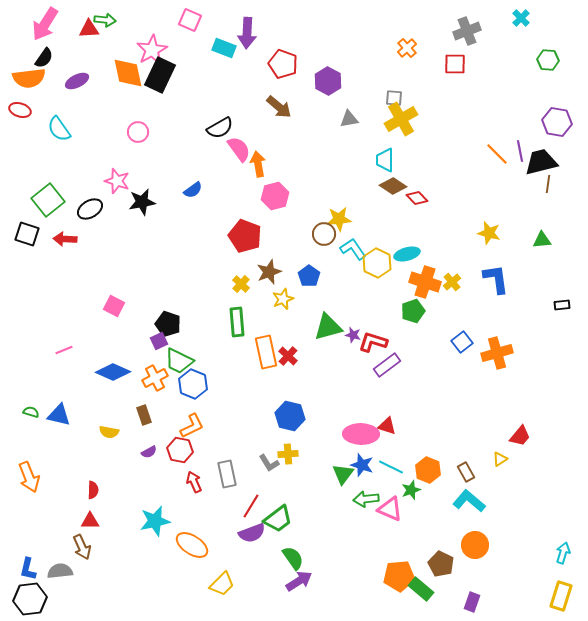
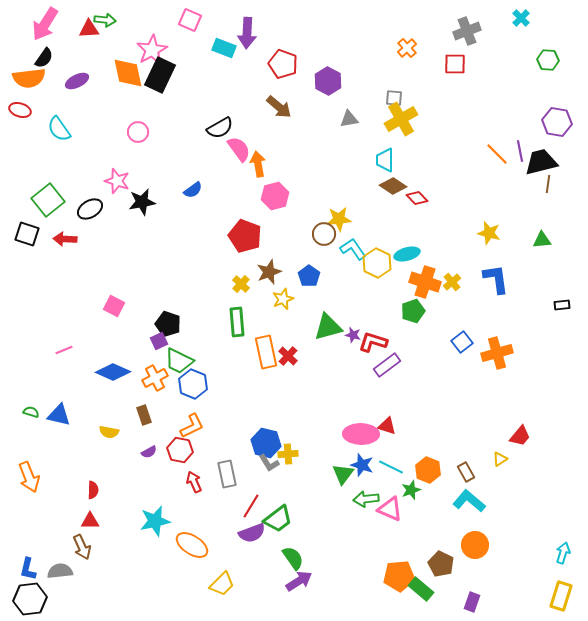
blue hexagon at (290, 416): moved 24 px left, 27 px down
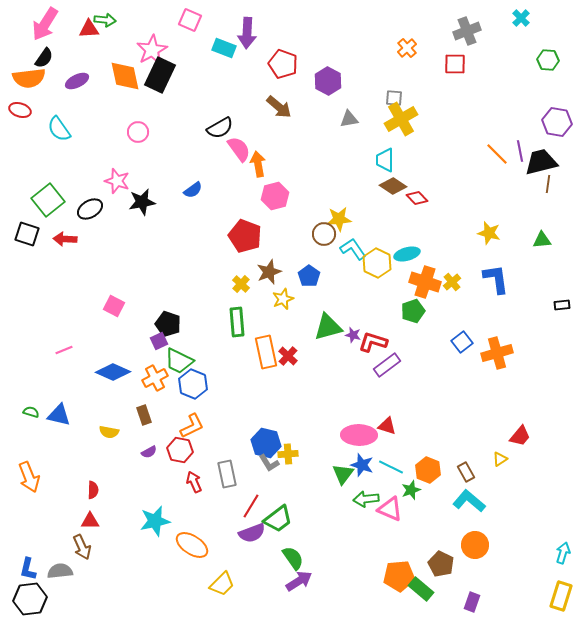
orange diamond at (128, 73): moved 3 px left, 3 px down
pink ellipse at (361, 434): moved 2 px left, 1 px down
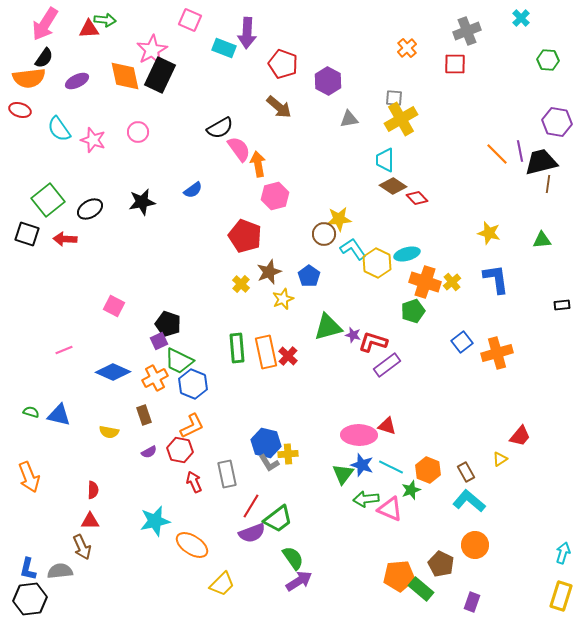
pink star at (117, 181): moved 24 px left, 41 px up
green rectangle at (237, 322): moved 26 px down
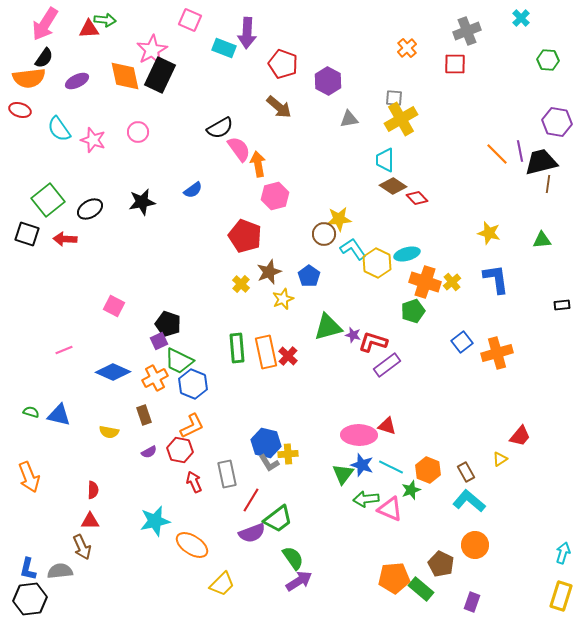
red line at (251, 506): moved 6 px up
orange pentagon at (399, 576): moved 5 px left, 2 px down
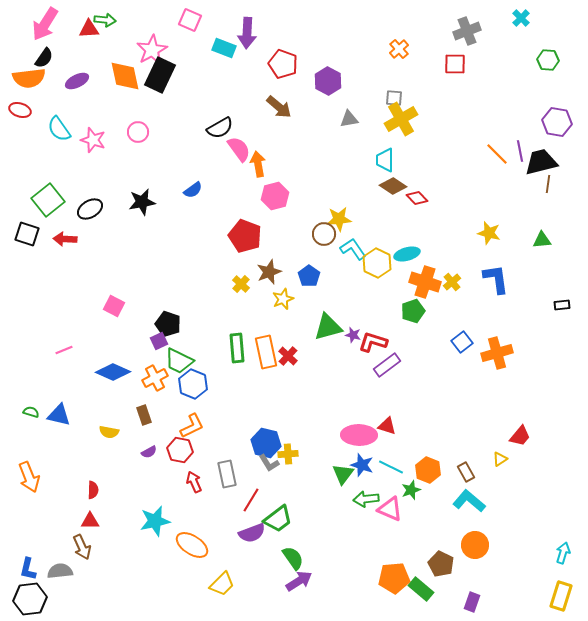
orange cross at (407, 48): moved 8 px left, 1 px down
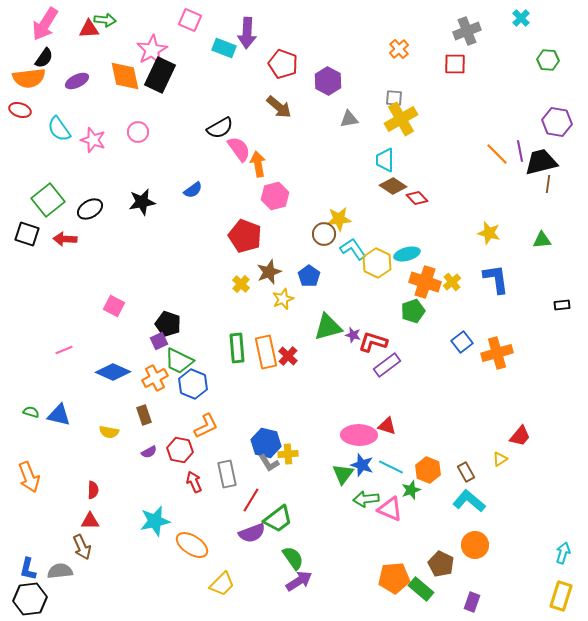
orange L-shape at (192, 426): moved 14 px right
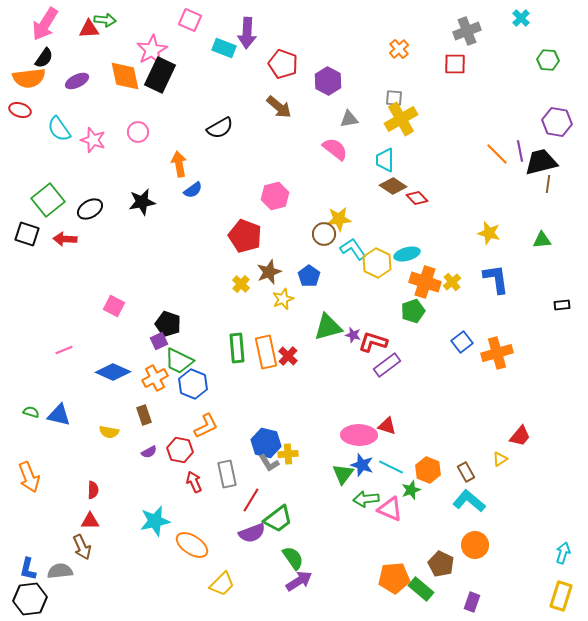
pink semicircle at (239, 149): moved 96 px right; rotated 16 degrees counterclockwise
orange arrow at (258, 164): moved 79 px left
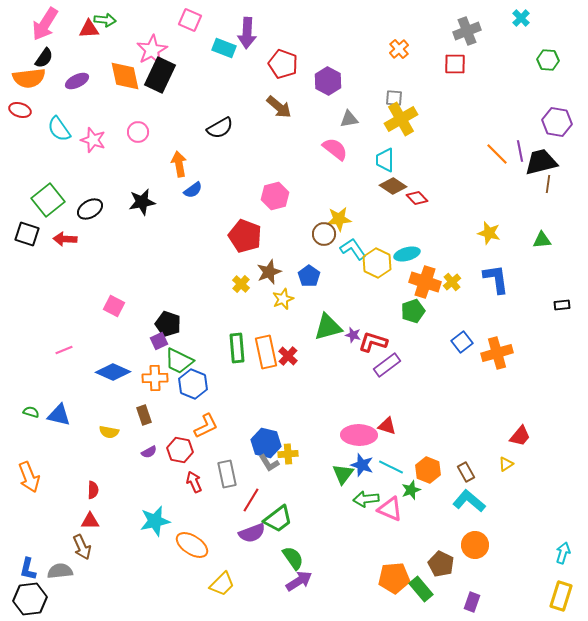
orange cross at (155, 378): rotated 25 degrees clockwise
yellow triangle at (500, 459): moved 6 px right, 5 px down
green rectangle at (421, 589): rotated 10 degrees clockwise
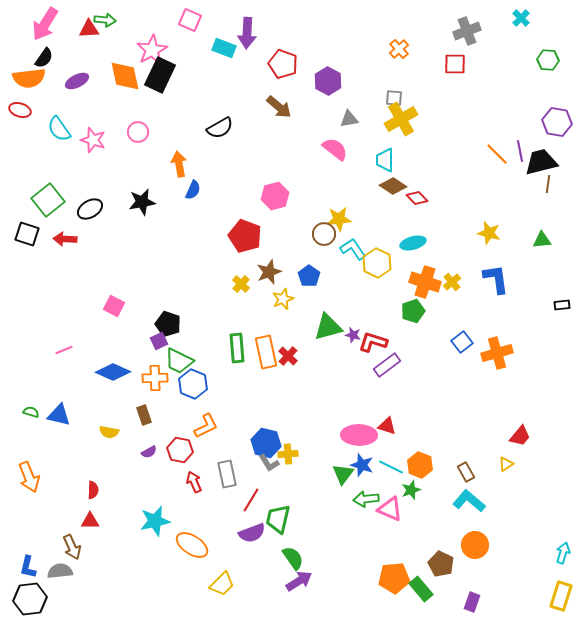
blue semicircle at (193, 190): rotated 30 degrees counterclockwise
cyan ellipse at (407, 254): moved 6 px right, 11 px up
orange hexagon at (428, 470): moved 8 px left, 5 px up
green trapezoid at (278, 519): rotated 140 degrees clockwise
brown arrow at (82, 547): moved 10 px left
blue L-shape at (28, 569): moved 2 px up
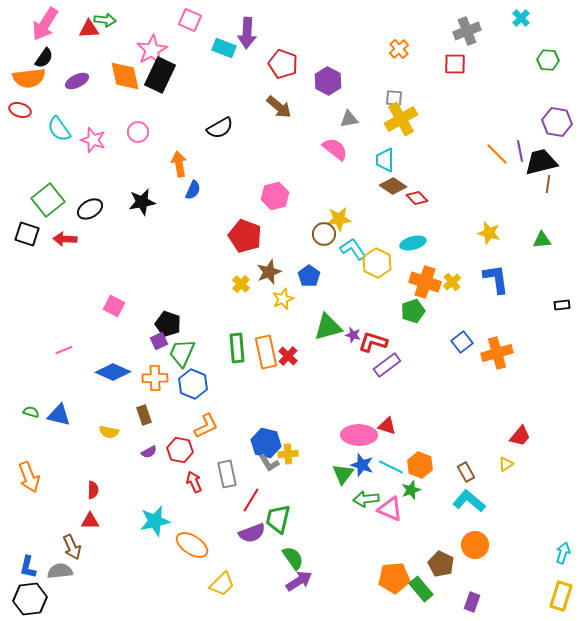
green trapezoid at (179, 361): moved 3 px right, 8 px up; rotated 88 degrees clockwise
